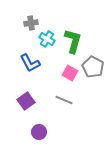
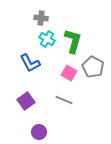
gray cross: moved 10 px right, 5 px up; rotated 16 degrees clockwise
pink square: moved 1 px left
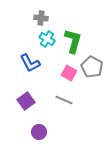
gray pentagon: moved 1 px left
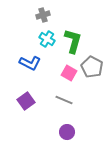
gray cross: moved 2 px right, 3 px up; rotated 24 degrees counterclockwise
blue L-shape: rotated 35 degrees counterclockwise
purple circle: moved 28 px right
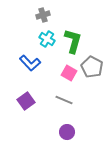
blue L-shape: rotated 20 degrees clockwise
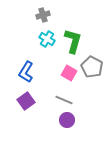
blue L-shape: moved 4 px left, 9 px down; rotated 75 degrees clockwise
purple circle: moved 12 px up
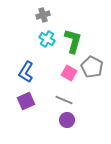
purple square: rotated 12 degrees clockwise
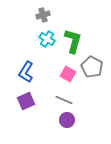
pink square: moved 1 px left, 1 px down
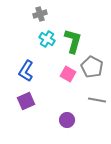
gray cross: moved 3 px left, 1 px up
blue L-shape: moved 1 px up
gray line: moved 33 px right; rotated 12 degrees counterclockwise
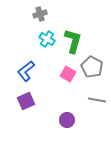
blue L-shape: rotated 20 degrees clockwise
